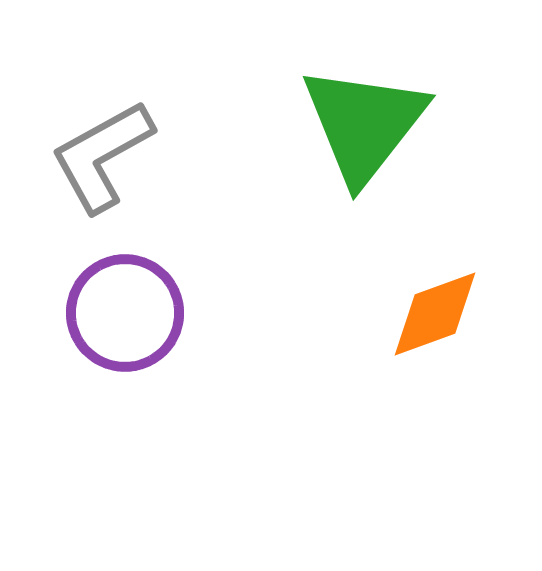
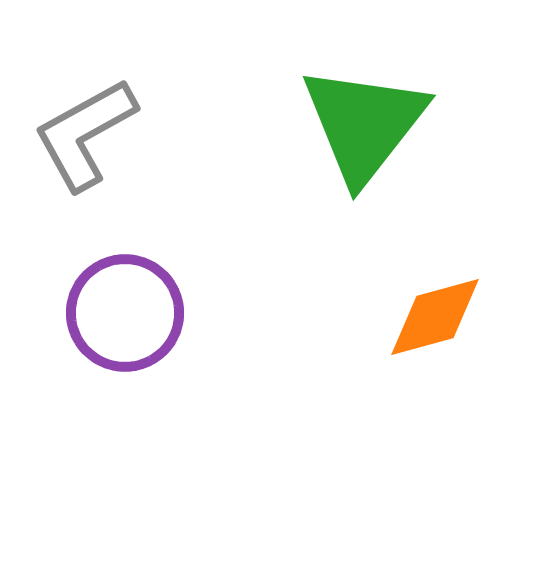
gray L-shape: moved 17 px left, 22 px up
orange diamond: moved 3 px down; rotated 5 degrees clockwise
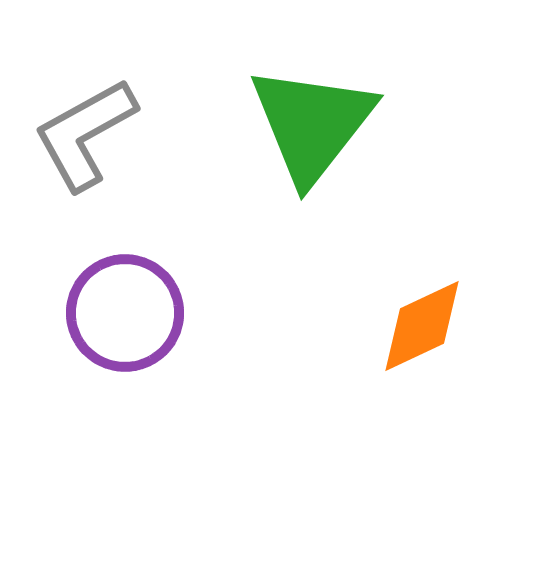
green triangle: moved 52 px left
orange diamond: moved 13 px left, 9 px down; rotated 10 degrees counterclockwise
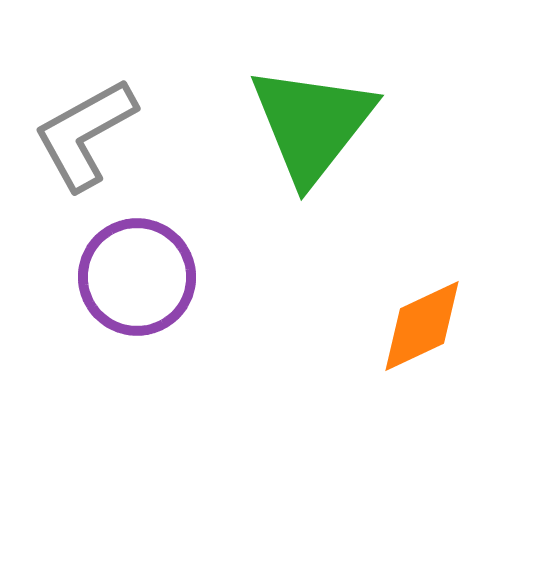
purple circle: moved 12 px right, 36 px up
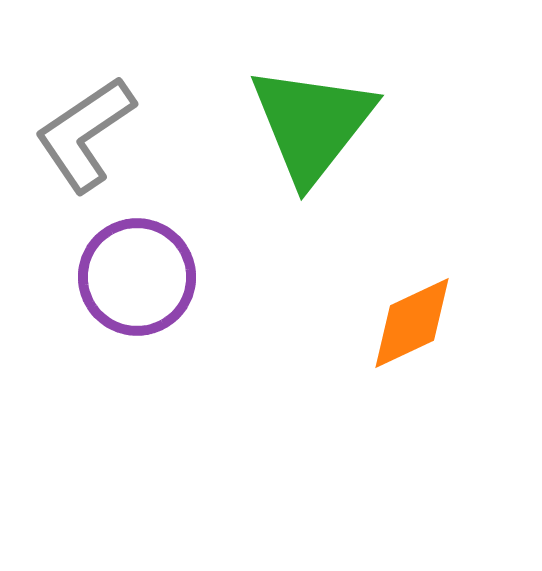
gray L-shape: rotated 5 degrees counterclockwise
orange diamond: moved 10 px left, 3 px up
